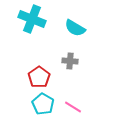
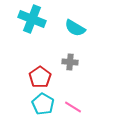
gray cross: moved 1 px down
red pentagon: moved 1 px right
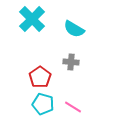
cyan cross: rotated 24 degrees clockwise
cyan semicircle: moved 1 px left, 1 px down
gray cross: moved 1 px right
cyan pentagon: rotated 15 degrees counterclockwise
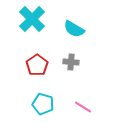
red pentagon: moved 3 px left, 12 px up
pink line: moved 10 px right
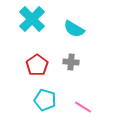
cyan pentagon: moved 2 px right, 4 px up
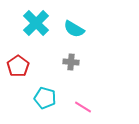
cyan cross: moved 4 px right, 4 px down
red pentagon: moved 19 px left, 1 px down
cyan pentagon: moved 2 px up
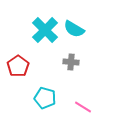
cyan cross: moved 9 px right, 7 px down
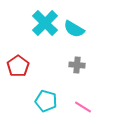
cyan cross: moved 7 px up
gray cross: moved 6 px right, 3 px down
cyan pentagon: moved 1 px right, 3 px down
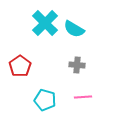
red pentagon: moved 2 px right
cyan pentagon: moved 1 px left, 1 px up
pink line: moved 10 px up; rotated 36 degrees counterclockwise
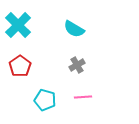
cyan cross: moved 27 px left, 2 px down
gray cross: rotated 35 degrees counterclockwise
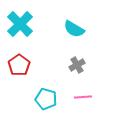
cyan cross: moved 2 px right, 1 px up
red pentagon: moved 1 px left, 1 px up
cyan pentagon: moved 1 px right, 1 px up
